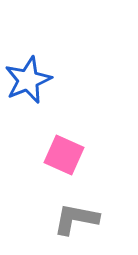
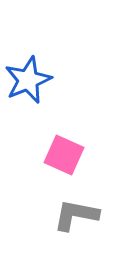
gray L-shape: moved 4 px up
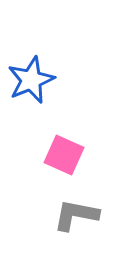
blue star: moved 3 px right
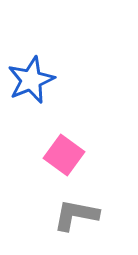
pink square: rotated 12 degrees clockwise
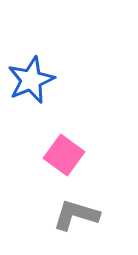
gray L-shape: rotated 6 degrees clockwise
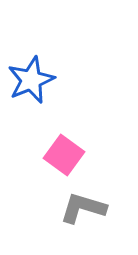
gray L-shape: moved 7 px right, 7 px up
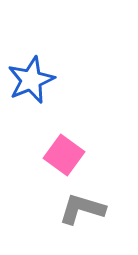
gray L-shape: moved 1 px left, 1 px down
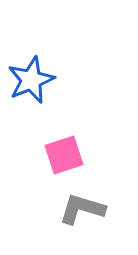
pink square: rotated 36 degrees clockwise
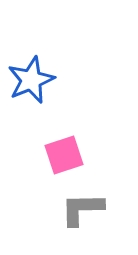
gray L-shape: rotated 18 degrees counterclockwise
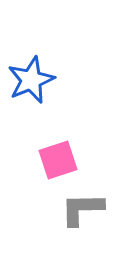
pink square: moved 6 px left, 5 px down
